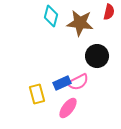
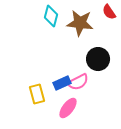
red semicircle: rotated 133 degrees clockwise
black circle: moved 1 px right, 3 px down
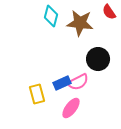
pink ellipse: moved 3 px right
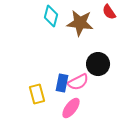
black circle: moved 5 px down
blue rectangle: rotated 54 degrees counterclockwise
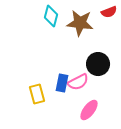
red semicircle: rotated 77 degrees counterclockwise
pink ellipse: moved 18 px right, 2 px down
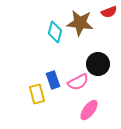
cyan diamond: moved 4 px right, 16 px down
blue rectangle: moved 9 px left, 3 px up; rotated 30 degrees counterclockwise
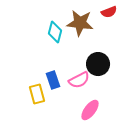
pink semicircle: moved 1 px right, 2 px up
pink ellipse: moved 1 px right
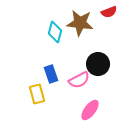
blue rectangle: moved 2 px left, 6 px up
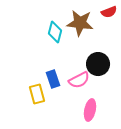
blue rectangle: moved 2 px right, 5 px down
pink ellipse: rotated 25 degrees counterclockwise
